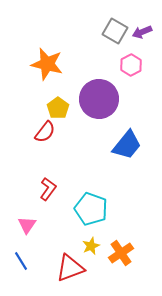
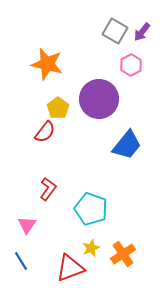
purple arrow: rotated 30 degrees counterclockwise
yellow star: moved 2 px down
orange cross: moved 2 px right, 1 px down
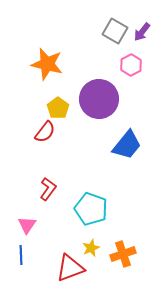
orange cross: rotated 15 degrees clockwise
blue line: moved 6 px up; rotated 30 degrees clockwise
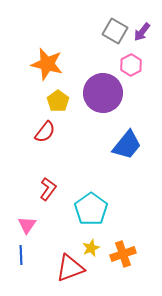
purple circle: moved 4 px right, 6 px up
yellow pentagon: moved 7 px up
cyan pentagon: rotated 16 degrees clockwise
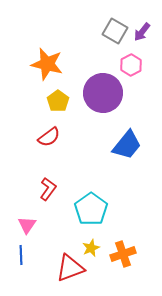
red semicircle: moved 4 px right, 5 px down; rotated 15 degrees clockwise
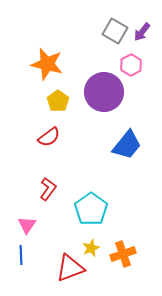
purple circle: moved 1 px right, 1 px up
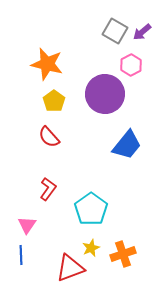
purple arrow: rotated 12 degrees clockwise
purple circle: moved 1 px right, 2 px down
yellow pentagon: moved 4 px left
red semicircle: rotated 85 degrees clockwise
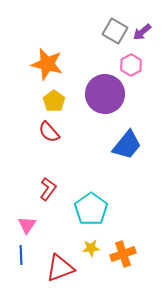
red semicircle: moved 5 px up
yellow star: rotated 18 degrees clockwise
red triangle: moved 10 px left
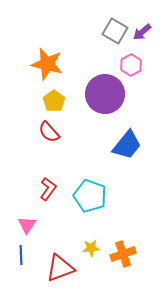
cyan pentagon: moved 1 px left, 13 px up; rotated 16 degrees counterclockwise
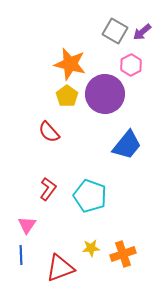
orange star: moved 23 px right
yellow pentagon: moved 13 px right, 5 px up
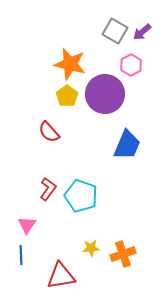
blue trapezoid: rotated 16 degrees counterclockwise
cyan pentagon: moved 9 px left
red triangle: moved 1 px right, 8 px down; rotated 12 degrees clockwise
